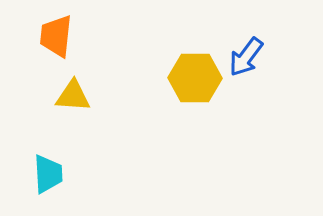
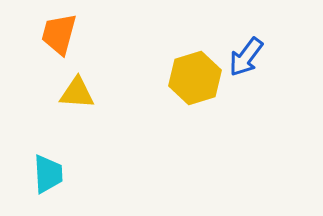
orange trapezoid: moved 3 px right, 2 px up; rotated 9 degrees clockwise
yellow hexagon: rotated 18 degrees counterclockwise
yellow triangle: moved 4 px right, 3 px up
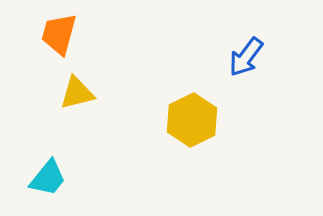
yellow hexagon: moved 3 px left, 42 px down; rotated 9 degrees counterclockwise
yellow triangle: rotated 18 degrees counterclockwise
cyan trapezoid: moved 4 px down; rotated 42 degrees clockwise
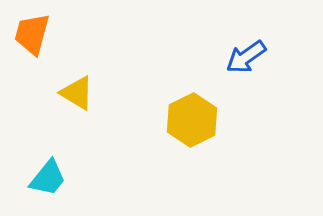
orange trapezoid: moved 27 px left
blue arrow: rotated 18 degrees clockwise
yellow triangle: rotated 45 degrees clockwise
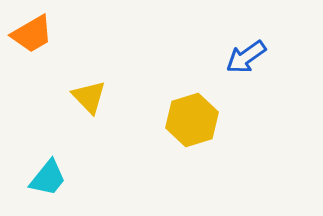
orange trapezoid: rotated 135 degrees counterclockwise
yellow triangle: moved 12 px right, 4 px down; rotated 15 degrees clockwise
yellow hexagon: rotated 9 degrees clockwise
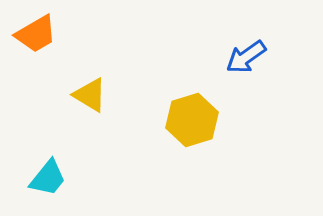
orange trapezoid: moved 4 px right
yellow triangle: moved 1 px right, 2 px up; rotated 15 degrees counterclockwise
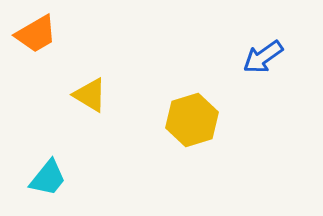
blue arrow: moved 17 px right
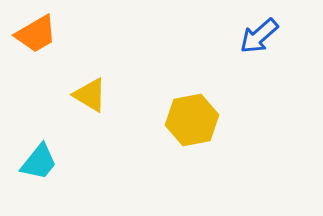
blue arrow: moved 4 px left, 21 px up; rotated 6 degrees counterclockwise
yellow hexagon: rotated 6 degrees clockwise
cyan trapezoid: moved 9 px left, 16 px up
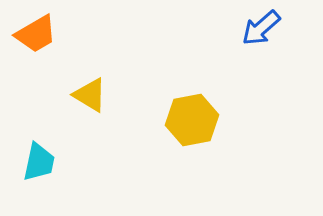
blue arrow: moved 2 px right, 8 px up
cyan trapezoid: rotated 27 degrees counterclockwise
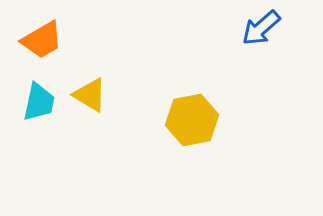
orange trapezoid: moved 6 px right, 6 px down
cyan trapezoid: moved 60 px up
